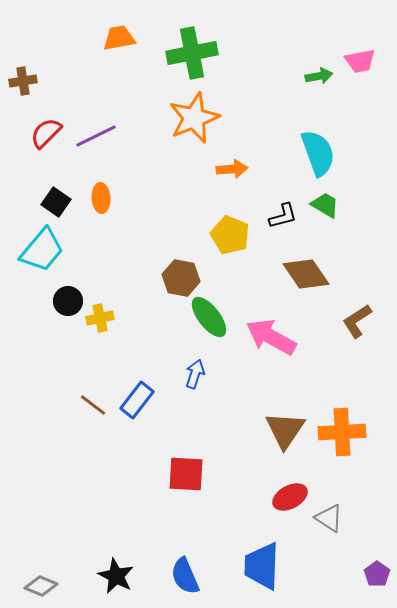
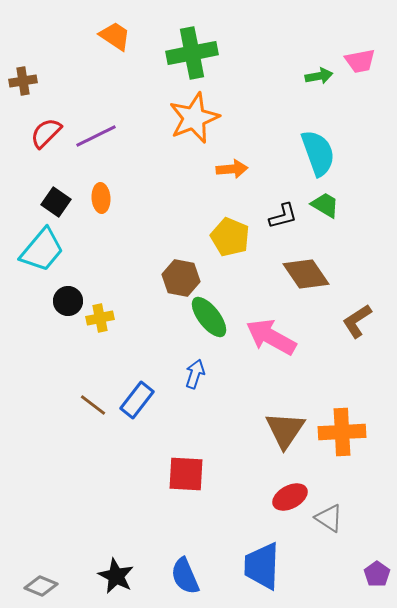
orange trapezoid: moved 4 px left, 2 px up; rotated 44 degrees clockwise
yellow pentagon: moved 2 px down
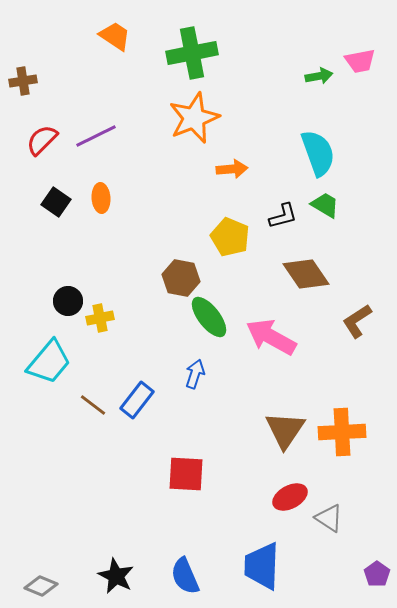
red semicircle: moved 4 px left, 7 px down
cyan trapezoid: moved 7 px right, 112 px down
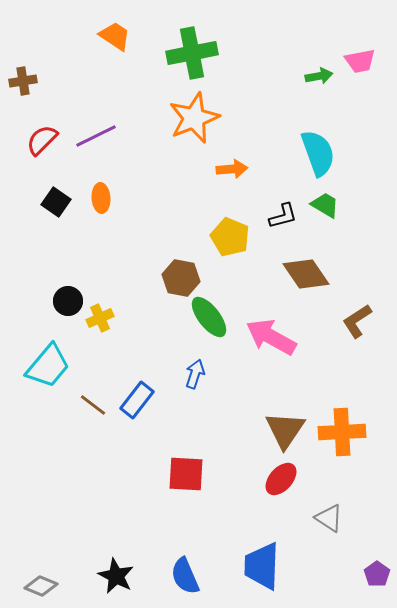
yellow cross: rotated 12 degrees counterclockwise
cyan trapezoid: moved 1 px left, 4 px down
red ellipse: moved 9 px left, 18 px up; rotated 20 degrees counterclockwise
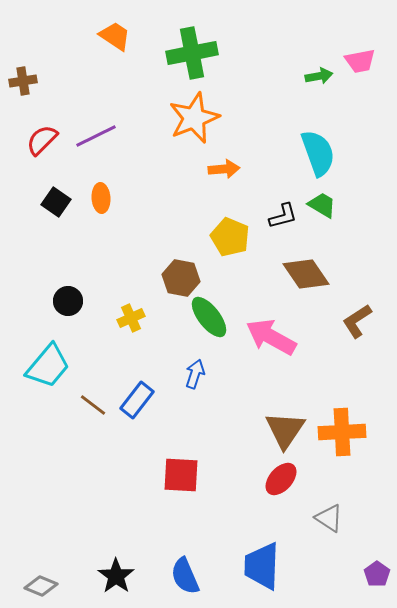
orange arrow: moved 8 px left
green trapezoid: moved 3 px left
yellow cross: moved 31 px right
red square: moved 5 px left, 1 px down
black star: rotated 9 degrees clockwise
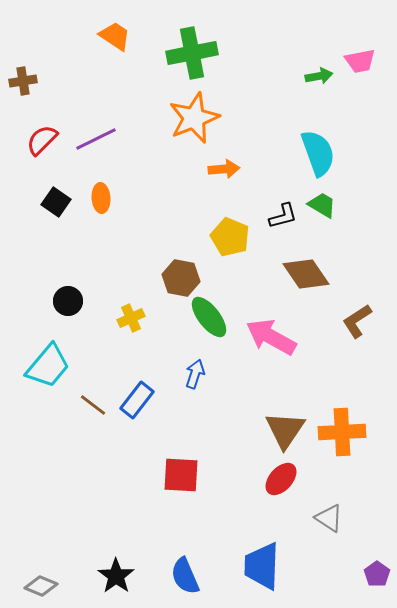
purple line: moved 3 px down
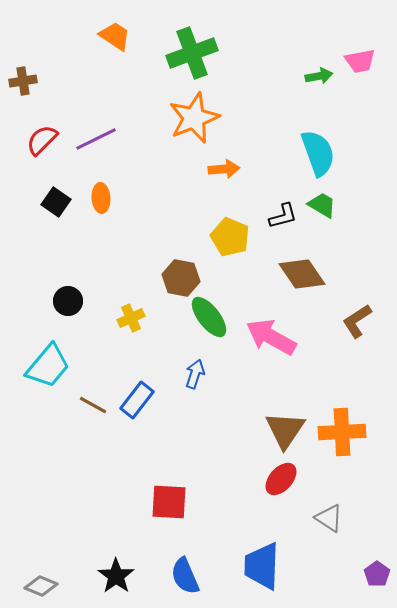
green cross: rotated 9 degrees counterclockwise
brown diamond: moved 4 px left
brown line: rotated 8 degrees counterclockwise
red square: moved 12 px left, 27 px down
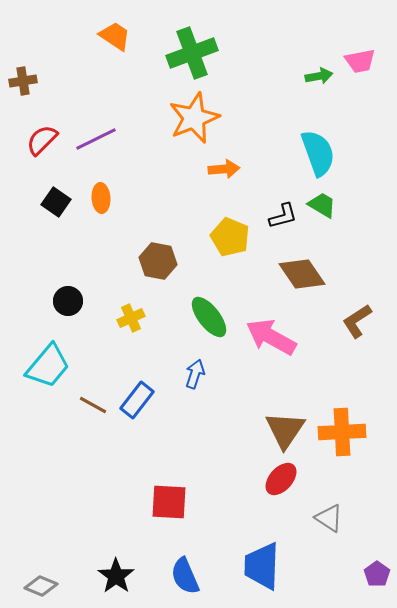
brown hexagon: moved 23 px left, 17 px up
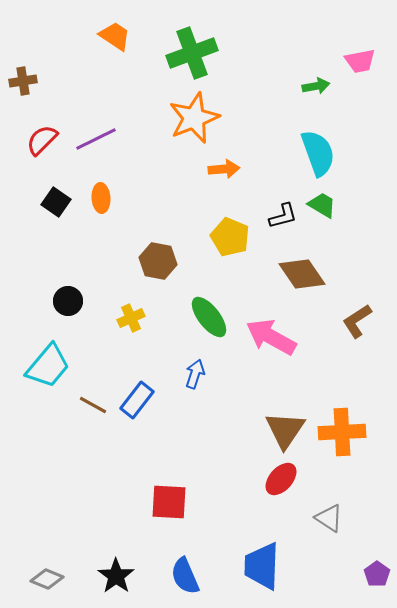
green arrow: moved 3 px left, 10 px down
gray diamond: moved 6 px right, 7 px up
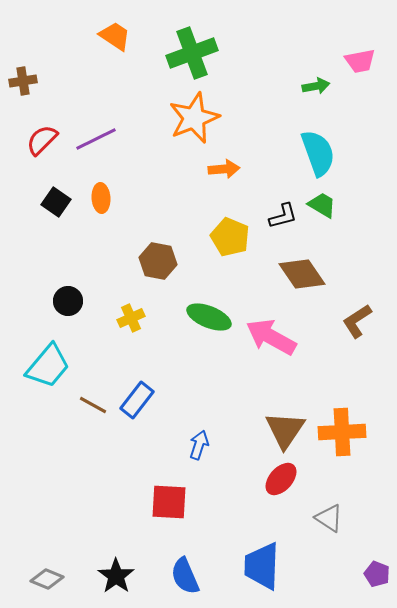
green ellipse: rotated 30 degrees counterclockwise
blue arrow: moved 4 px right, 71 px down
purple pentagon: rotated 15 degrees counterclockwise
